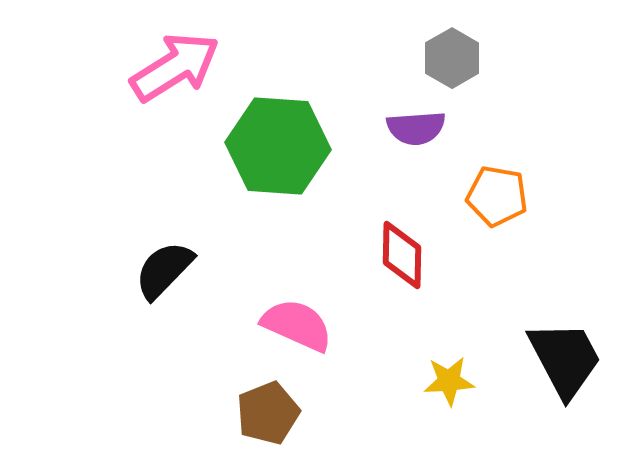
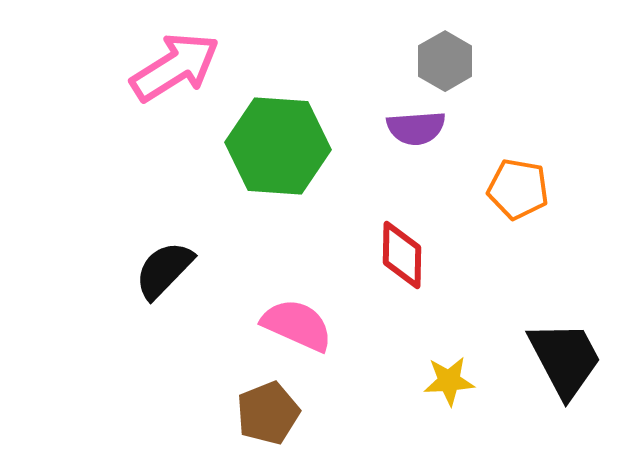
gray hexagon: moved 7 px left, 3 px down
orange pentagon: moved 21 px right, 7 px up
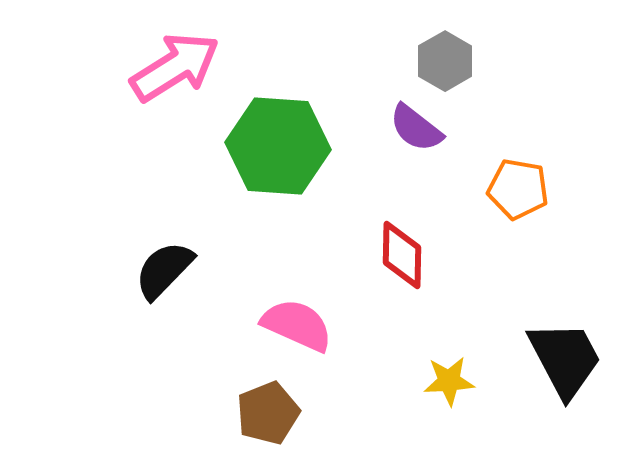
purple semicircle: rotated 42 degrees clockwise
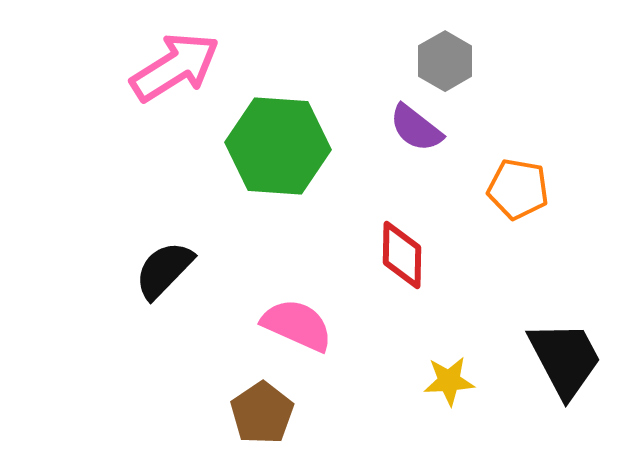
brown pentagon: moved 6 px left; rotated 12 degrees counterclockwise
